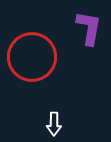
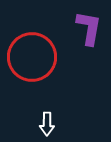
white arrow: moved 7 px left
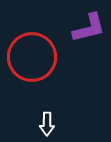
purple L-shape: rotated 66 degrees clockwise
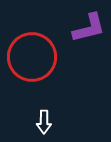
white arrow: moved 3 px left, 2 px up
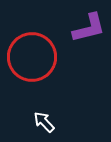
white arrow: rotated 135 degrees clockwise
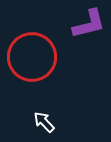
purple L-shape: moved 4 px up
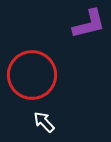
red circle: moved 18 px down
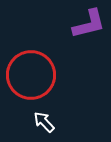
red circle: moved 1 px left
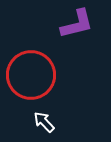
purple L-shape: moved 12 px left
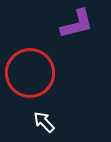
red circle: moved 1 px left, 2 px up
